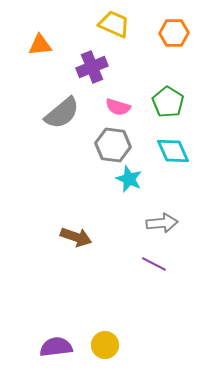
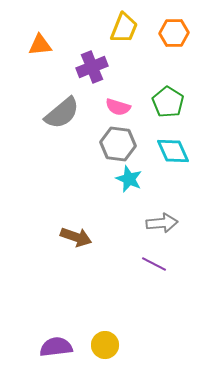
yellow trapezoid: moved 10 px right, 4 px down; rotated 88 degrees clockwise
gray hexagon: moved 5 px right, 1 px up
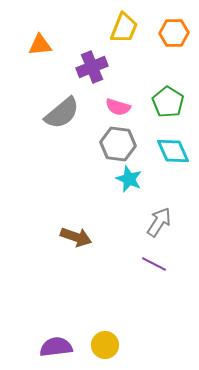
gray arrow: moved 3 px left, 1 px up; rotated 52 degrees counterclockwise
